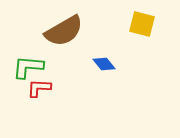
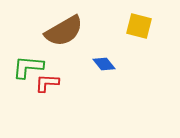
yellow square: moved 3 px left, 2 px down
red L-shape: moved 8 px right, 5 px up
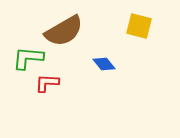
green L-shape: moved 9 px up
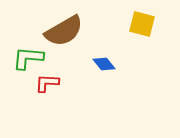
yellow square: moved 3 px right, 2 px up
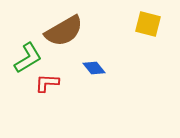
yellow square: moved 6 px right
green L-shape: rotated 144 degrees clockwise
blue diamond: moved 10 px left, 4 px down
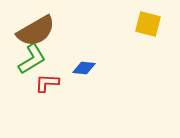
brown semicircle: moved 28 px left
green L-shape: moved 4 px right, 1 px down
blue diamond: moved 10 px left; rotated 45 degrees counterclockwise
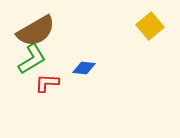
yellow square: moved 2 px right, 2 px down; rotated 36 degrees clockwise
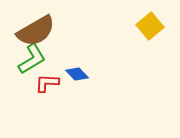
blue diamond: moved 7 px left, 6 px down; rotated 40 degrees clockwise
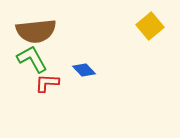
brown semicircle: rotated 24 degrees clockwise
green L-shape: rotated 88 degrees counterclockwise
blue diamond: moved 7 px right, 4 px up
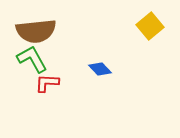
blue diamond: moved 16 px right, 1 px up
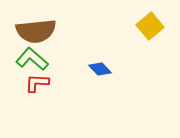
green L-shape: rotated 20 degrees counterclockwise
red L-shape: moved 10 px left
